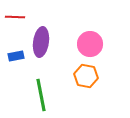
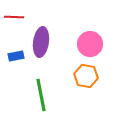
red line: moved 1 px left
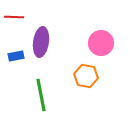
pink circle: moved 11 px right, 1 px up
